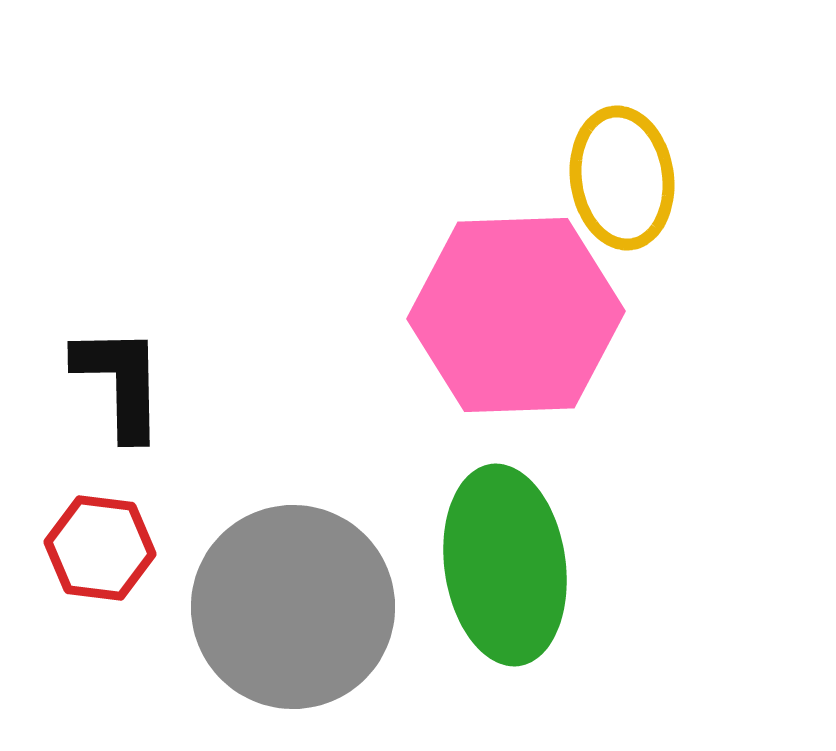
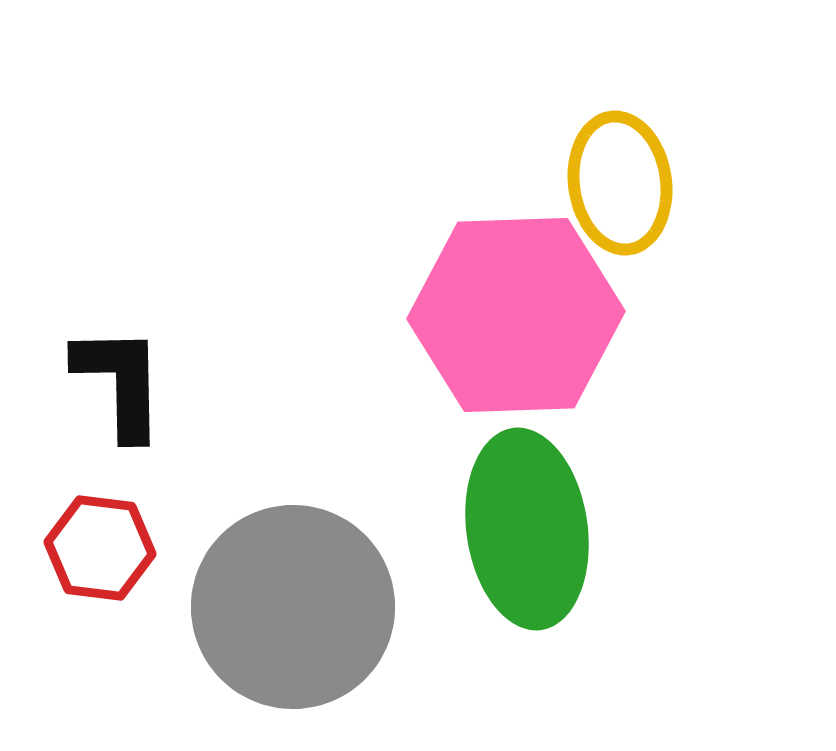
yellow ellipse: moved 2 px left, 5 px down
green ellipse: moved 22 px right, 36 px up
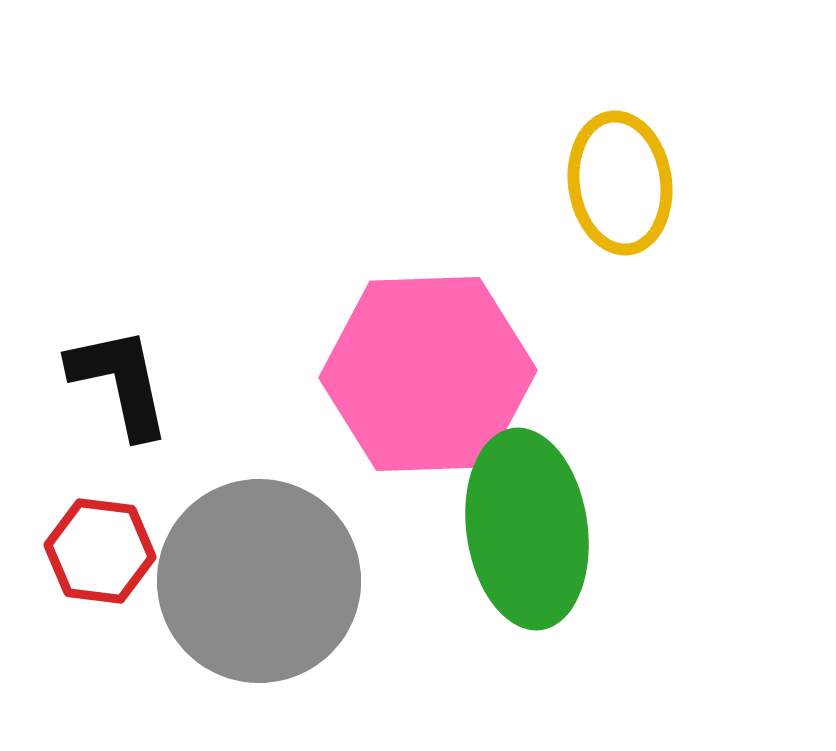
pink hexagon: moved 88 px left, 59 px down
black L-shape: rotated 11 degrees counterclockwise
red hexagon: moved 3 px down
gray circle: moved 34 px left, 26 px up
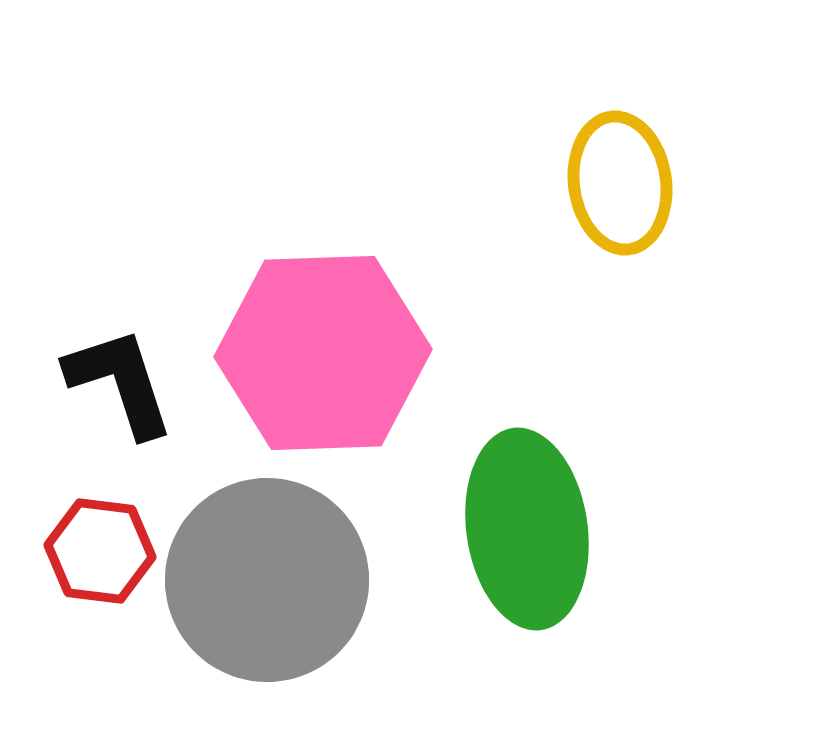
pink hexagon: moved 105 px left, 21 px up
black L-shape: rotated 6 degrees counterclockwise
gray circle: moved 8 px right, 1 px up
